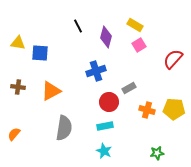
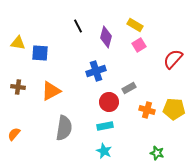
green star: rotated 24 degrees clockwise
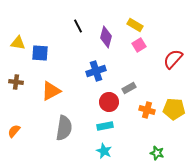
brown cross: moved 2 px left, 5 px up
orange semicircle: moved 3 px up
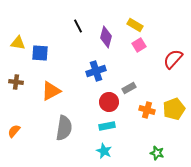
yellow pentagon: rotated 25 degrees counterclockwise
cyan rectangle: moved 2 px right
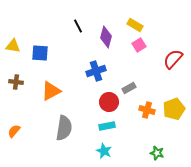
yellow triangle: moved 5 px left, 3 px down
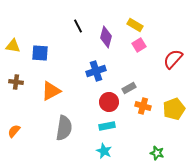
orange cross: moved 4 px left, 4 px up
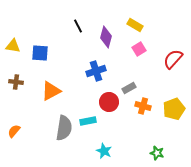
pink square: moved 4 px down
cyan rectangle: moved 19 px left, 5 px up
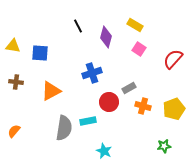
pink square: rotated 24 degrees counterclockwise
blue cross: moved 4 px left, 2 px down
green star: moved 7 px right, 7 px up; rotated 24 degrees counterclockwise
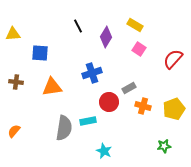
purple diamond: rotated 15 degrees clockwise
yellow triangle: moved 12 px up; rotated 14 degrees counterclockwise
orange triangle: moved 1 px right, 4 px up; rotated 20 degrees clockwise
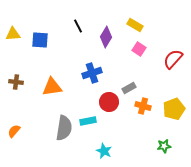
blue square: moved 13 px up
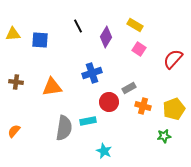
green star: moved 10 px up
